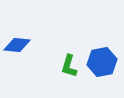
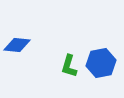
blue hexagon: moved 1 px left, 1 px down
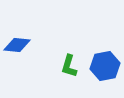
blue hexagon: moved 4 px right, 3 px down
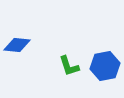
green L-shape: rotated 35 degrees counterclockwise
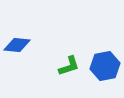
green L-shape: rotated 90 degrees counterclockwise
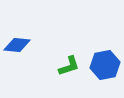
blue hexagon: moved 1 px up
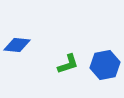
green L-shape: moved 1 px left, 2 px up
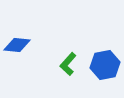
green L-shape: rotated 150 degrees clockwise
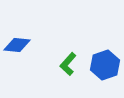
blue hexagon: rotated 8 degrees counterclockwise
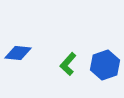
blue diamond: moved 1 px right, 8 px down
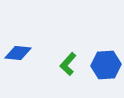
blue hexagon: moved 1 px right; rotated 16 degrees clockwise
